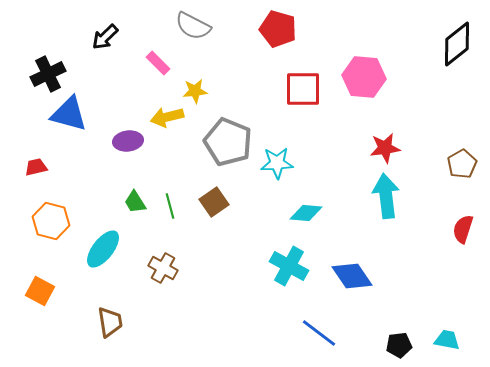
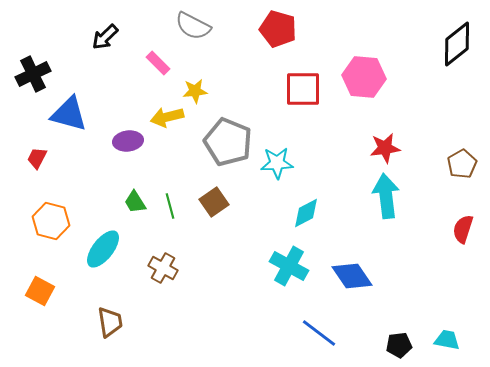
black cross: moved 15 px left
red trapezoid: moved 1 px right, 9 px up; rotated 50 degrees counterclockwise
cyan diamond: rotated 32 degrees counterclockwise
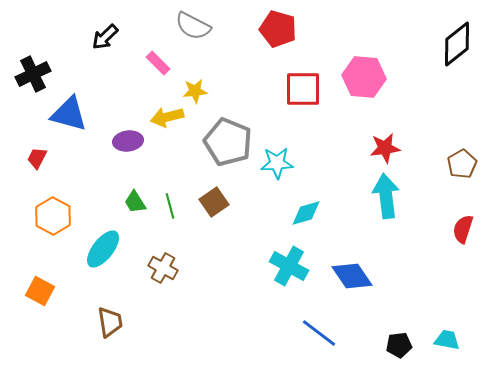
cyan diamond: rotated 12 degrees clockwise
orange hexagon: moved 2 px right, 5 px up; rotated 15 degrees clockwise
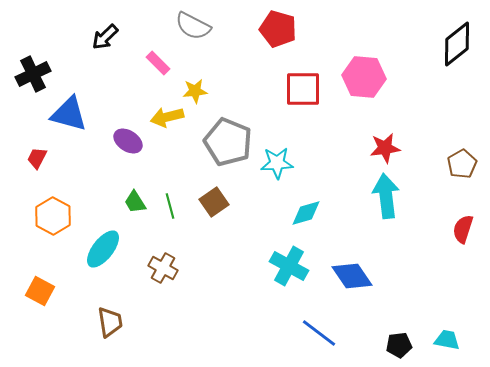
purple ellipse: rotated 40 degrees clockwise
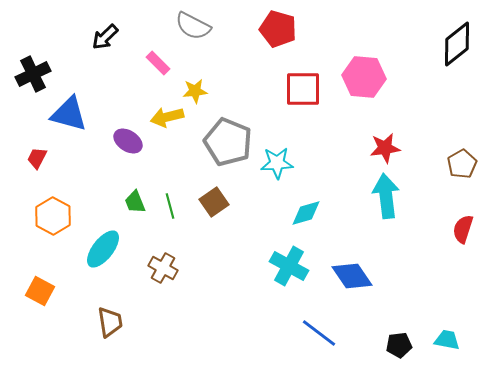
green trapezoid: rotated 10 degrees clockwise
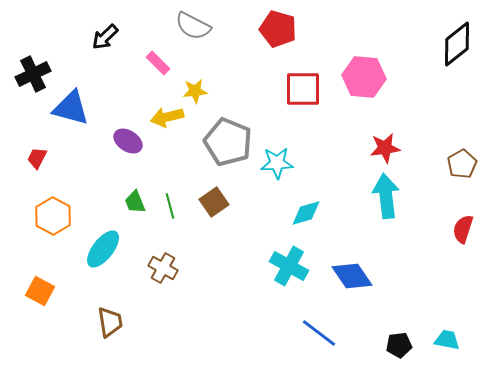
blue triangle: moved 2 px right, 6 px up
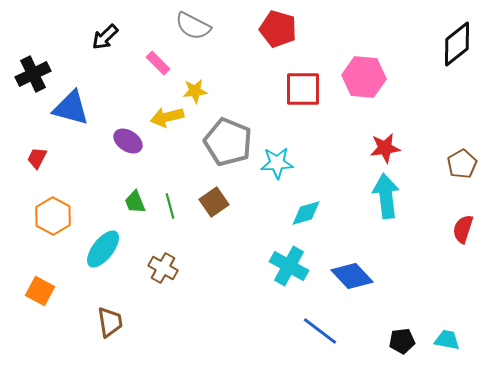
blue diamond: rotated 9 degrees counterclockwise
blue line: moved 1 px right, 2 px up
black pentagon: moved 3 px right, 4 px up
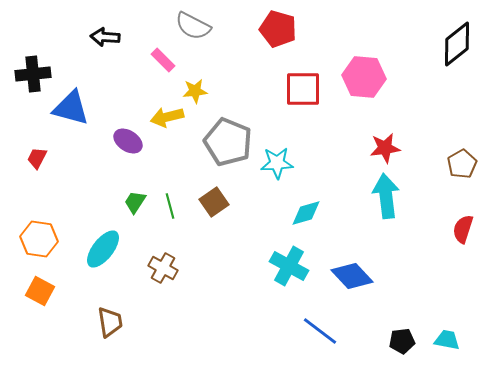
black arrow: rotated 48 degrees clockwise
pink rectangle: moved 5 px right, 3 px up
black cross: rotated 20 degrees clockwise
green trapezoid: rotated 55 degrees clockwise
orange hexagon: moved 14 px left, 23 px down; rotated 21 degrees counterclockwise
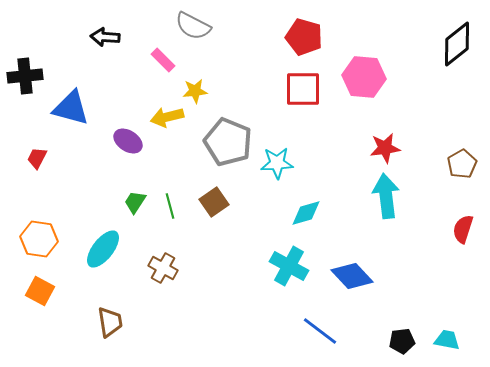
red pentagon: moved 26 px right, 8 px down
black cross: moved 8 px left, 2 px down
